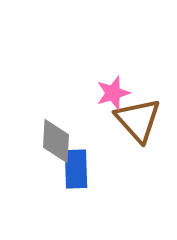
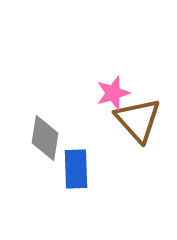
gray diamond: moved 11 px left, 3 px up; rotated 6 degrees clockwise
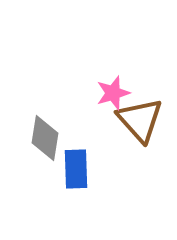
brown triangle: moved 2 px right
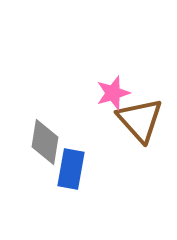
gray diamond: moved 4 px down
blue rectangle: moved 5 px left; rotated 12 degrees clockwise
